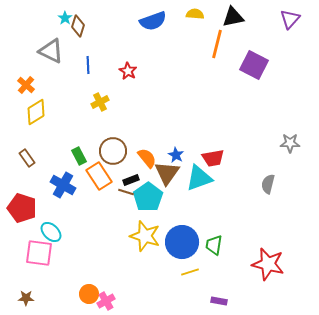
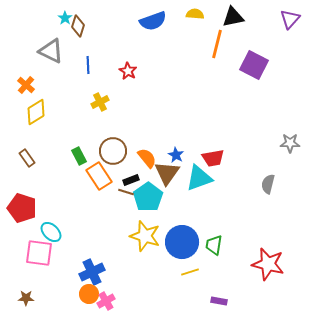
blue cross at (63, 185): moved 29 px right, 87 px down; rotated 35 degrees clockwise
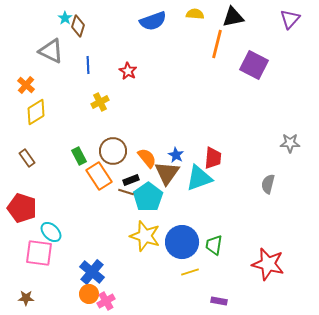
red trapezoid at (213, 158): rotated 75 degrees counterclockwise
blue cross at (92, 272): rotated 25 degrees counterclockwise
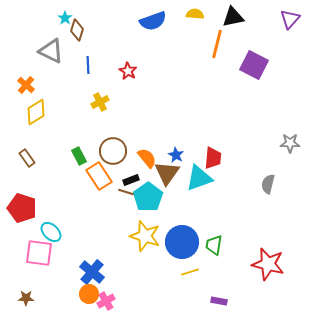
brown diamond at (78, 26): moved 1 px left, 4 px down
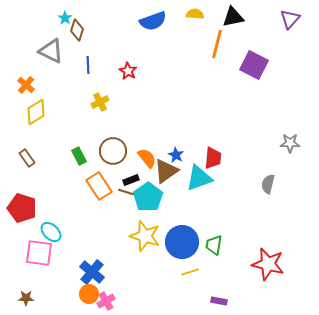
brown triangle at (167, 173): moved 1 px left, 2 px up; rotated 20 degrees clockwise
orange rectangle at (99, 176): moved 10 px down
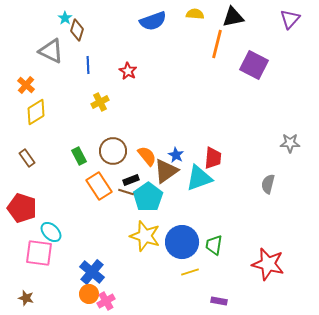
orange semicircle at (147, 158): moved 2 px up
brown star at (26, 298): rotated 14 degrees clockwise
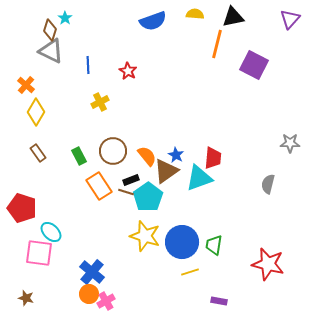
brown diamond at (77, 30): moved 27 px left
yellow diamond at (36, 112): rotated 28 degrees counterclockwise
brown rectangle at (27, 158): moved 11 px right, 5 px up
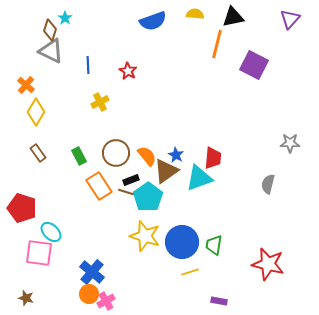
brown circle at (113, 151): moved 3 px right, 2 px down
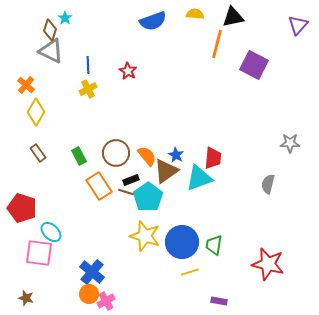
purple triangle at (290, 19): moved 8 px right, 6 px down
yellow cross at (100, 102): moved 12 px left, 13 px up
